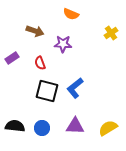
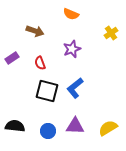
purple star: moved 9 px right, 5 px down; rotated 24 degrees counterclockwise
blue circle: moved 6 px right, 3 px down
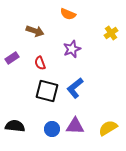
orange semicircle: moved 3 px left
blue circle: moved 4 px right, 2 px up
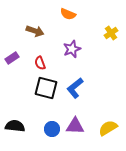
black square: moved 1 px left, 3 px up
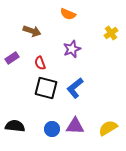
brown arrow: moved 3 px left
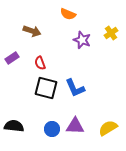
purple star: moved 10 px right, 9 px up; rotated 30 degrees counterclockwise
blue L-shape: rotated 75 degrees counterclockwise
black semicircle: moved 1 px left
